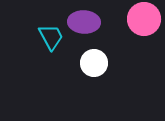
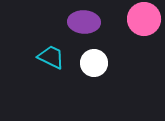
cyan trapezoid: moved 20 px down; rotated 36 degrees counterclockwise
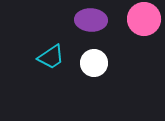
purple ellipse: moved 7 px right, 2 px up
cyan trapezoid: rotated 120 degrees clockwise
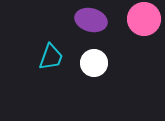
purple ellipse: rotated 12 degrees clockwise
cyan trapezoid: rotated 36 degrees counterclockwise
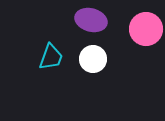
pink circle: moved 2 px right, 10 px down
white circle: moved 1 px left, 4 px up
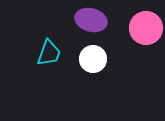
pink circle: moved 1 px up
cyan trapezoid: moved 2 px left, 4 px up
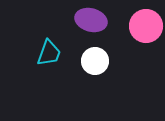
pink circle: moved 2 px up
white circle: moved 2 px right, 2 px down
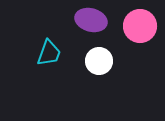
pink circle: moved 6 px left
white circle: moved 4 px right
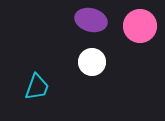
cyan trapezoid: moved 12 px left, 34 px down
white circle: moved 7 px left, 1 px down
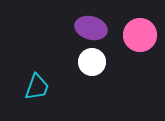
purple ellipse: moved 8 px down
pink circle: moved 9 px down
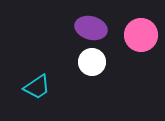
pink circle: moved 1 px right
cyan trapezoid: rotated 36 degrees clockwise
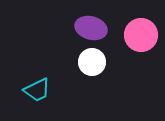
cyan trapezoid: moved 3 px down; rotated 8 degrees clockwise
